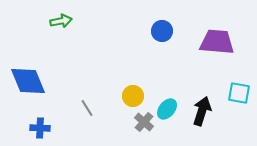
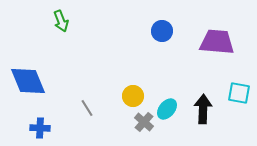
green arrow: rotated 80 degrees clockwise
black arrow: moved 1 px right, 2 px up; rotated 16 degrees counterclockwise
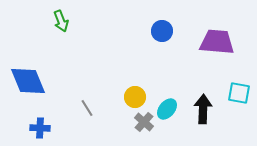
yellow circle: moved 2 px right, 1 px down
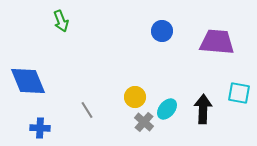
gray line: moved 2 px down
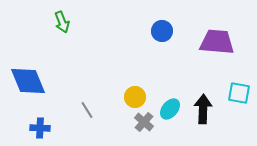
green arrow: moved 1 px right, 1 px down
cyan ellipse: moved 3 px right
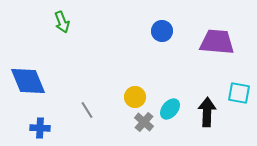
black arrow: moved 4 px right, 3 px down
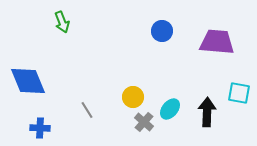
yellow circle: moved 2 px left
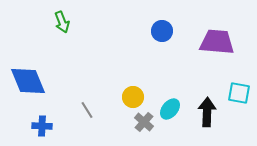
blue cross: moved 2 px right, 2 px up
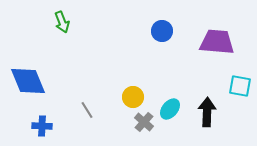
cyan square: moved 1 px right, 7 px up
